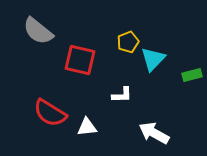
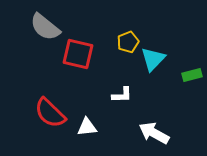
gray semicircle: moved 7 px right, 4 px up
red square: moved 2 px left, 6 px up
red semicircle: rotated 12 degrees clockwise
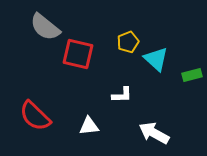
cyan triangle: moved 3 px right; rotated 32 degrees counterclockwise
red semicircle: moved 15 px left, 3 px down
white triangle: moved 2 px right, 1 px up
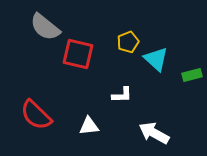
red semicircle: moved 1 px right, 1 px up
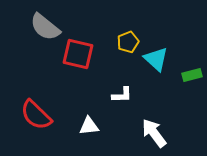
white arrow: rotated 24 degrees clockwise
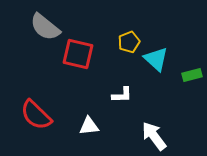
yellow pentagon: moved 1 px right
white arrow: moved 3 px down
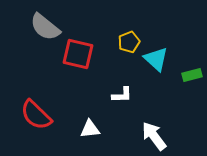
white triangle: moved 1 px right, 3 px down
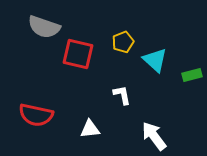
gray semicircle: moved 1 px left; rotated 20 degrees counterclockwise
yellow pentagon: moved 6 px left
cyan triangle: moved 1 px left, 1 px down
white L-shape: rotated 100 degrees counterclockwise
red semicircle: rotated 32 degrees counterclockwise
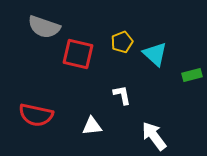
yellow pentagon: moved 1 px left
cyan triangle: moved 6 px up
white triangle: moved 2 px right, 3 px up
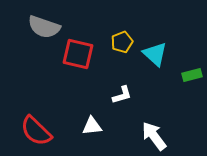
white L-shape: rotated 85 degrees clockwise
red semicircle: moved 16 px down; rotated 32 degrees clockwise
